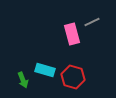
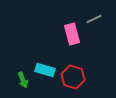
gray line: moved 2 px right, 3 px up
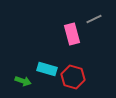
cyan rectangle: moved 2 px right, 1 px up
green arrow: moved 1 px down; rotated 49 degrees counterclockwise
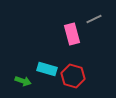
red hexagon: moved 1 px up
